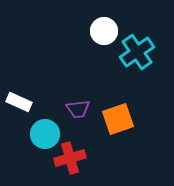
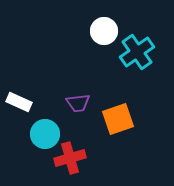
purple trapezoid: moved 6 px up
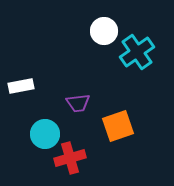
white rectangle: moved 2 px right, 16 px up; rotated 35 degrees counterclockwise
orange square: moved 7 px down
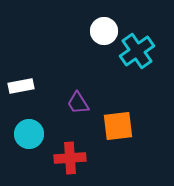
cyan cross: moved 1 px up
purple trapezoid: rotated 65 degrees clockwise
orange square: rotated 12 degrees clockwise
cyan circle: moved 16 px left
red cross: rotated 12 degrees clockwise
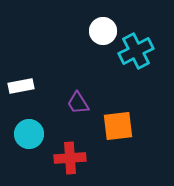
white circle: moved 1 px left
cyan cross: moved 1 px left; rotated 8 degrees clockwise
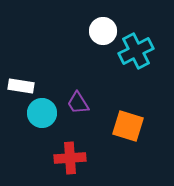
white rectangle: rotated 20 degrees clockwise
orange square: moved 10 px right; rotated 24 degrees clockwise
cyan circle: moved 13 px right, 21 px up
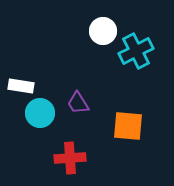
cyan circle: moved 2 px left
orange square: rotated 12 degrees counterclockwise
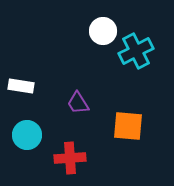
cyan circle: moved 13 px left, 22 px down
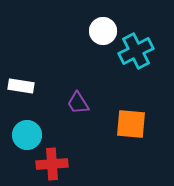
orange square: moved 3 px right, 2 px up
red cross: moved 18 px left, 6 px down
